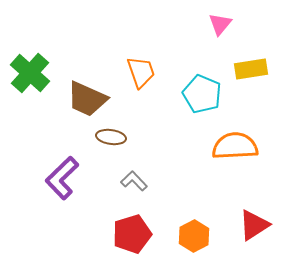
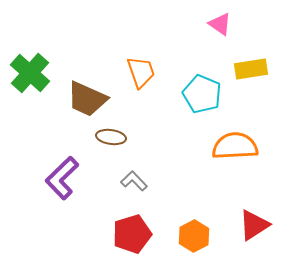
pink triangle: rotated 35 degrees counterclockwise
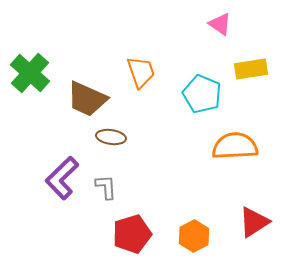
gray L-shape: moved 28 px left, 6 px down; rotated 40 degrees clockwise
red triangle: moved 3 px up
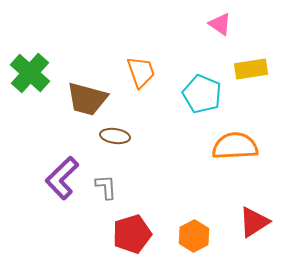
brown trapezoid: rotated 9 degrees counterclockwise
brown ellipse: moved 4 px right, 1 px up
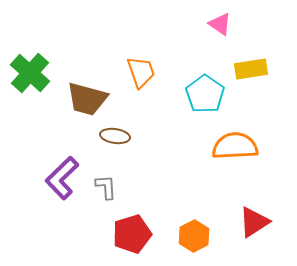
cyan pentagon: moved 3 px right; rotated 12 degrees clockwise
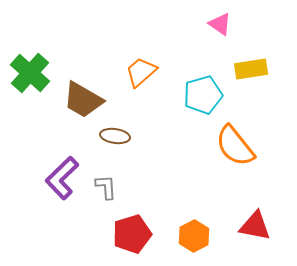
orange trapezoid: rotated 112 degrees counterclockwise
cyan pentagon: moved 2 px left, 1 px down; rotated 21 degrees clockwise
brown trapezoid: moved 4 px left, 1 px down; rotated 15 degrees clockwise
orange semicircle: rotated 126 degrees counterclockwise
red triangle: moved 1 px right, 4 px down; rotated 44 degrees clockwise
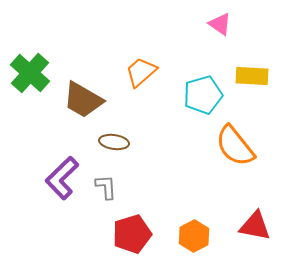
yellow rectangle: moved 1 px right, 7 px down; rotated 12 degrees clockwise
brown ellipse: moved 1 px left, 6 px down
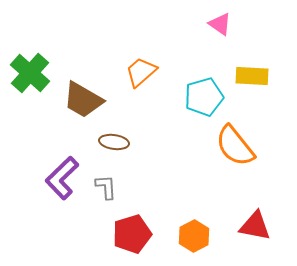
cyan pentagon: moved 1 px right, 2 px down
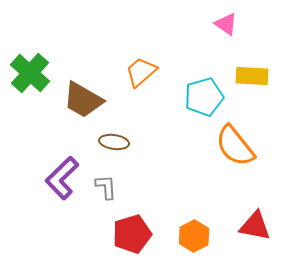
pink triangle: moved 6 px right
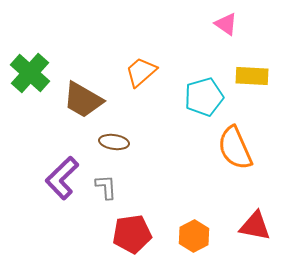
orange semicircle: moved 2 px down; rotated 15 degrees clockwise
red pentagon: rotated 9 degrees clockwise
